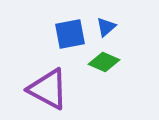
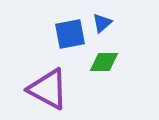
blue triangle: moved 4 px left, 4 px up
green diamond: rotated 24 degrees counterclockwise
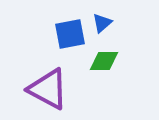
green diamond: moved 1 px up
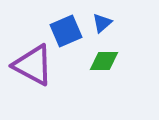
blue square: moved 4 px left, 3 px up; rotated 12 degrees counterclockwise
purple triangle: moved 15 px left, 24 px up
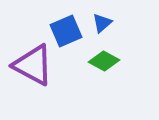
green diamond: rotated 28 degrees clockwise
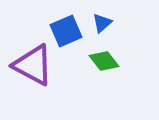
green diamond: rotated 24 degrees clockwise
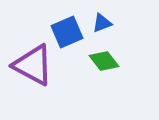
blue triangle: rotated 20 degrees clockwise
blue square: moved 1 px right, 1 px down
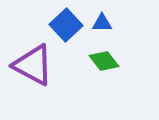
blue triangle: rotated 20 degrees clockwise
blue square: moved 1 px left, 7 px up; rotated 20 degrees counterclockwise
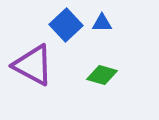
green diamond: moved 2 px left, 14 px down; rotated 36 degrees counterclockwise
